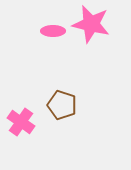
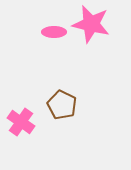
pink ellipse: moved 1 px right, 1 px down
brown pentagon: rotated 8 degrees clockwise
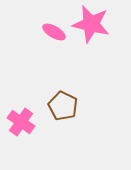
pink ellipse: rotated 30 degrees clockwise
brown pentagon: moved 1 px right, 1 px down
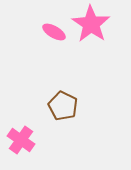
pink star: rotated 21 degrees clockwise
pink cross: moved 18 px down
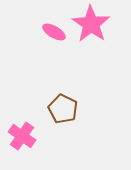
brown pentagon: moved 3 px down
pink cross: moved 1 px right, 4 px up
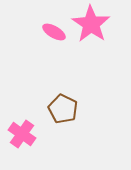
pink cross: moved 2 px up
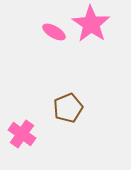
brown pentagon: moved 5 px right, 1 px up; rotated 24 degrees clockwise
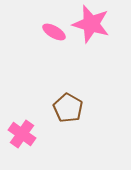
pink star: rotated 18 degrees counterclockwise
brown pentagon: rotated 20 degrees counterclockwise
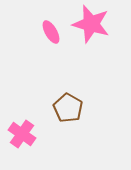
pink ellipse: moved 3 px left; rotated 30 degrees clockwise
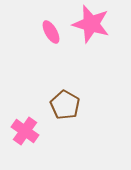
brown pentagon: moved 3 px left, 3 px up
pink cross: moved 3 px right, 3 px up
